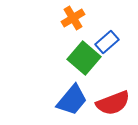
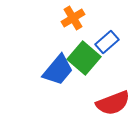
blue trapezoid: moved 14 px left, 30 px up
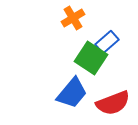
green square: moved 7 px right; rotated 8 degrees counterclockwise
blue trapezoid: moved 14 px right, 23 px down
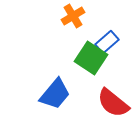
orange cross: moved 2 px up
blue trapezoid: moved 17 px left, 1 px down
red semicircle: rotated 60 degrees clockwise
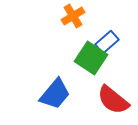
red semicircle: moved 3 px up
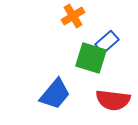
green square: rotated 16 degrees counterclockwise
red semicircle: rotated 32 degrees counterclockwise
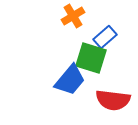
blue rectangle: moved 2 px left, 5 px up
blue trapezoid: moved 15 px right, 14 px up
